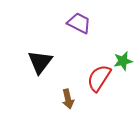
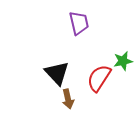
purple trapezoid: rotated 50 degrees clockwise
black triangle: moved 17 px right, 11 px down; rotated 20 degrees counterclockwise
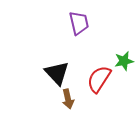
green star: moved 1 px right
red semicircle: moved 1 px down
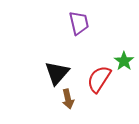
green star: rotated 24 degrees counterclockwise
black triangle: rotated 24 degrees clockwise
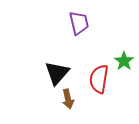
red semicircle: rotated 24 degrees counterclockwise
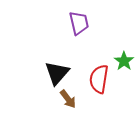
brown arrow: rotated 24 degrees counterclockwise
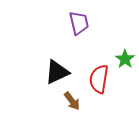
green star: moved 1 px right, 2 px up
black triangle: moved 1 px up; rotated 24 degrees clockwise
brown arrow: moved 4 px right, 2 px down
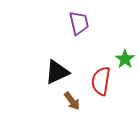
red semicircle: moved 2 px right, 2 px down
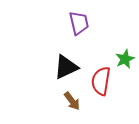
green star: rotated 12 degrees clockwise
black triangle: moved 9 px right, 5 px up
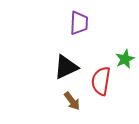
purple trapezoid: rotated 15 degrees clockwise
